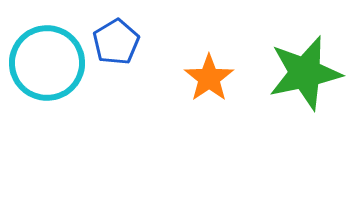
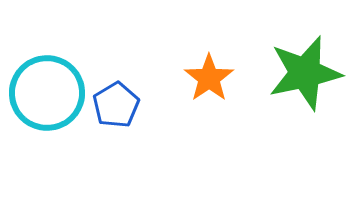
blue pentagon: moved 63 px down
cyan circle: moved 30 px down
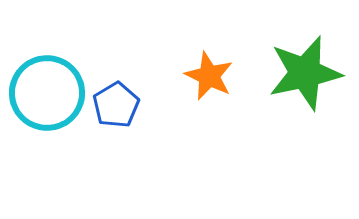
orange star: moved 2 px up; rotated 12 degrees counterclockwise
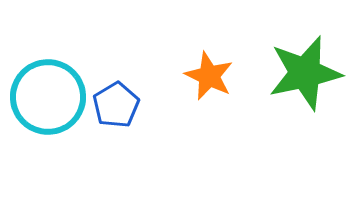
cyan circle: moved 1 px right, 4 px down
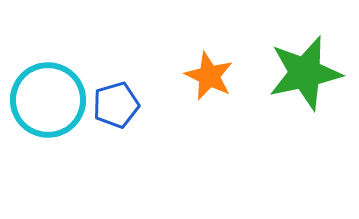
cyan circle: moved 3 px down
blue pentagon: rotated 15 degrees clockwise
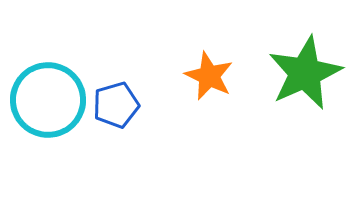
green star: rotated 12 degrees counterclockwise
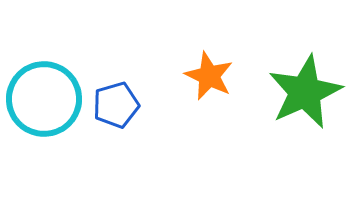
green star: moved 19 px down
cyan circle: moved 4 px left, 1 px up
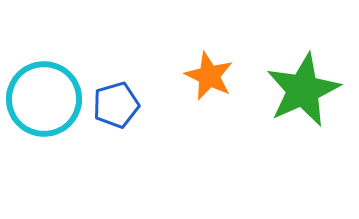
green star: moved 2 px left, 2 px up
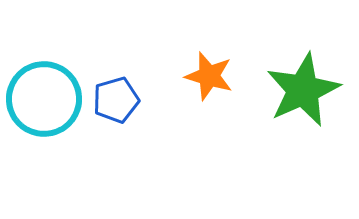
orange star: rotated 9 degrees counterclockwise
blue pentagon: moved 5 px up
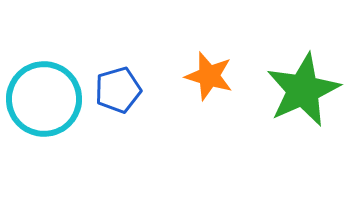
blue pentagon: moved 2 px right, 10 px up
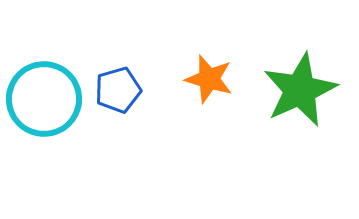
orange star: moved 3 px down
green star: moved 3 px left
